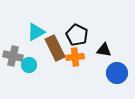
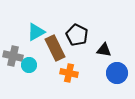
orange cross: moved 6 px left, 16 px down; rotated 18 degrees clockwise
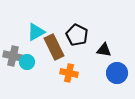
brown rectangle: moved 1 px left, 1 px up
cyan circle: moved 2 px left, 3 px up
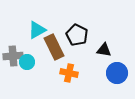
cyan triangle: moved 1 px right, 2 px up
gray cross: rotated 18 degrees counterclockwise
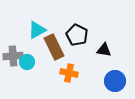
blue circle: moved 2 px left, 8 px down
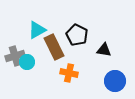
gray cross: moved 2 px right; rotated 12 degrees counterclockwise
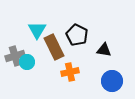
cyan triangle: rotated 30 degrees counterclockwise
orange cross: moved 1 px right, 1 px up; rotated 24 degrees counterclockwise
blue circle: moved 3 px left
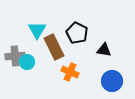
black pentagon: moved 2 px up
gray cross: rotated 12 degrees clockwise
orange cross: rotated 36 degrees clockwise
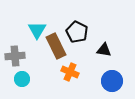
black pentagon: moved 1 px up
brown rectangle: moved 2 px right, 1 px up
cyan circle: moved 5 px left, 17 px down
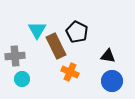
black triangle: moved 4 px right, 6 px down
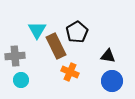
black pentagon: rotated 15 degrees clockwise
cyan circle: moved 1 px left, 1 px down
